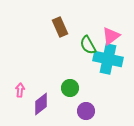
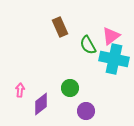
cyan cross: moved 6 px right
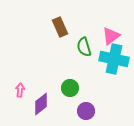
green semicircle: moved 4 px left, 2 px down; rotated 12 degrees clockwise
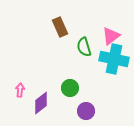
purple diamond: moved 1 px up
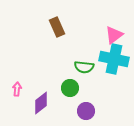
brown rectangle: moved 3 px left
pink triangle: moved 3 px right, 1 px up
green semicircle: moved 20 px down; rotated 66 degrees counterclockwise
pink arrow: moved 3 px left, 1 px up
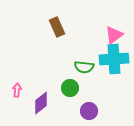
cyan cross: rotated 16 degrees counterclockwise
pink arrow: moved 1 px down
purple circle: moved 3 px right
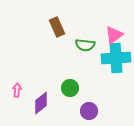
cyan cross: moved 2 px right, 1 px up
green semicircle: moved 1 px right, 22 px up
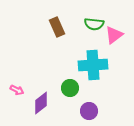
green semicircle: moved 9 px right, 21 px up
cyan cross: moved 23 px left, 7 px down
pink arrow: rotated 112 degrees clockwise
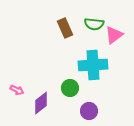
brown rectangle: moved 8 px right, 1 px down
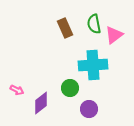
green semicircle: rotated 72 degrees clockwise
purple circle: moved 2 px up
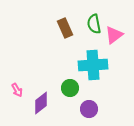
pink arrow: rotated 32 degrees clockwise
